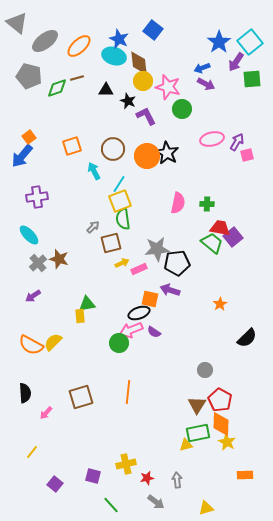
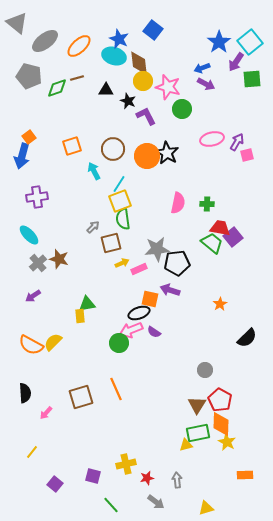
blue arrow at (22, 156): rotated 25 degrees counterclockwise
orange line at (128, 392): moved 12 px left, 3 px up; rotated 30 degrees counterclockwise
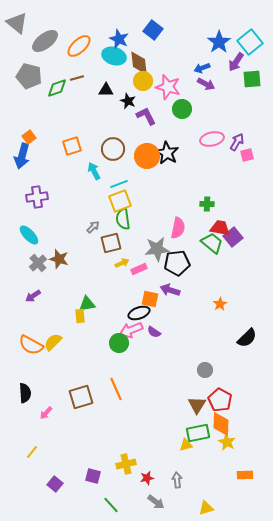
cyan line at (119, 184): rotated 36 degrees clockwise
pink semicircle at (178, 203): moved 25 px down
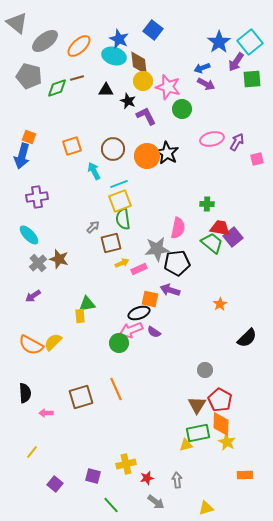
orange square at (29, 137): rotated 32 degrees counterclockwise
pink square at (247, 155): moved 10 px right, 4 px down
pink arrow at (46, 413): rotated 48 degrees clockwise
